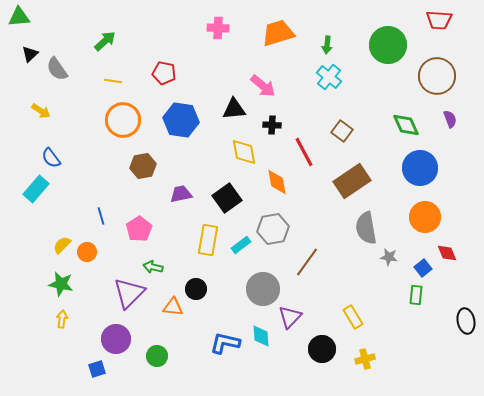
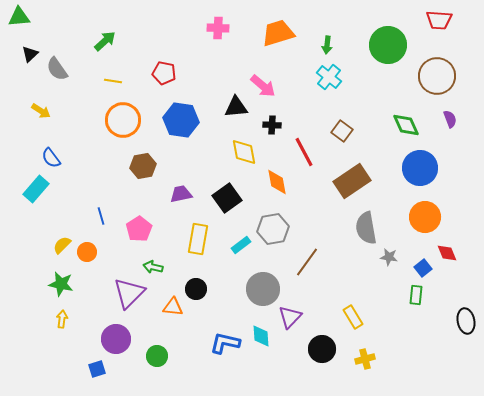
black triangle at (234, 109): moved 2 px right, 2 px up
yellow rectangle at (208, 240): moved 10 px left, 1 px up
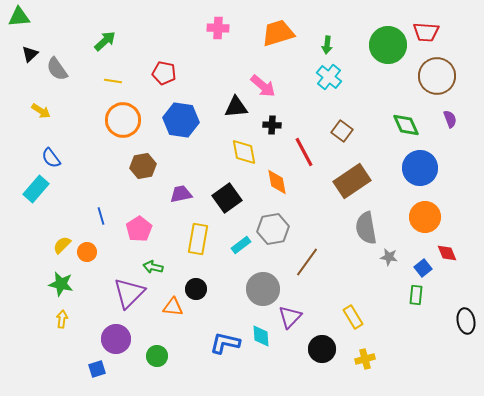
red trapezoid at (439, 20): moved 13 px left, 12 px down
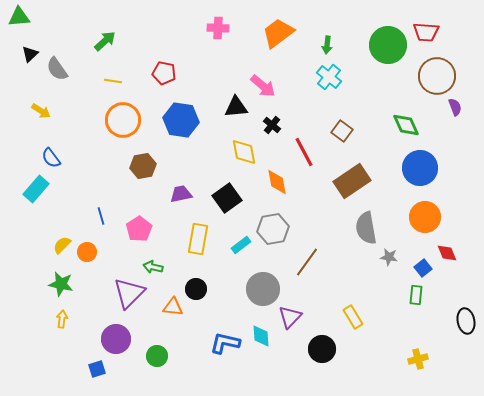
orange trapezoid at (278, 33): rotated 20 degrees counterclockwise
purple semicircle at (450, 119): moved 5 px right, 12 px up
black cross at (272, 125): rotated 36 degrees clockwise
yellow cross at (365, 359): moved 53 px right
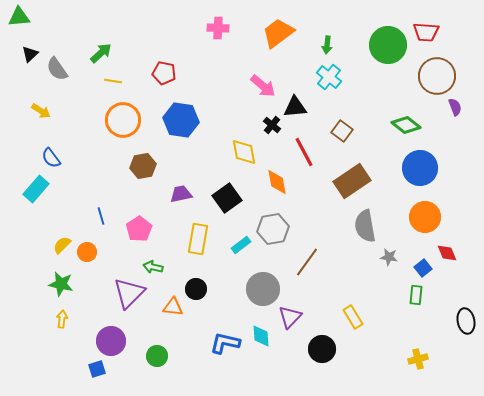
green arrow at (105, 41): moved 4 px left, 12 px down
black triangle at (236, 107): moved 59 px right
green diamond at (406, 125): rotated 28 degrees counterclockwise
gray semicircle at (366, 228): moved 1 px left, 2 px up
purple circle at (116, 339): moved 5 px left, 2 px down
